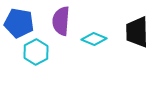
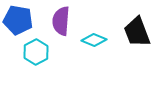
blue pentagon: moved 1 px left, 3 px up
black trapezoid: rotated 20 degrees counterclockwise
cyan diamond: moved 1 px down
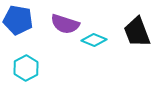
purple semicircle: moved 4 px right, 3 px down; rotated 76 degrees counterclockwise
cyan hexagon: moved 10 px left, 16 px down
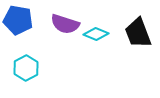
black trapezoid: moved 1 px right, 1 px down
cyan diamond: moved 2 px right, 6 px up
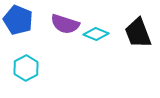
blue pentagon: rotated 12 degrees clockwise
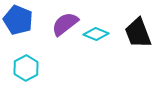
purple semicircle: rotated 124 degrees clockwise
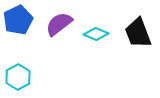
blue pentagon: rotated 24 degrees clockwise
purple semicircle: moved 6 px left
cyan hexagon: moved 8 px left, 9 px down
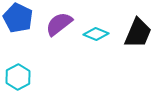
blue pentagon: moved 2 px up; rotated 20 degrees counterclockwise
black trapezoid: rotated 136 degrees counterclockwise
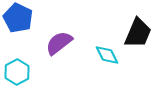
purple semicircle: moved 19 px down
cyan diamond: moved 11 px right, 21 px down; rotated 40 degrees clockwise
cyan hexagon: moved 1 px left, 5 px up
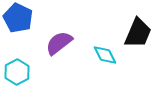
cyan diamond: moved 2 px left
